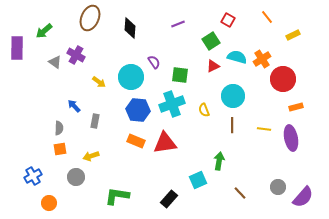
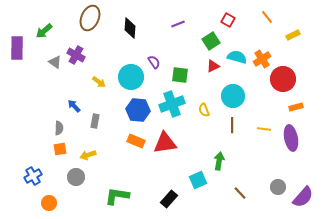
yellow arrow at (91, 156): moved 3 px left, 1 px up
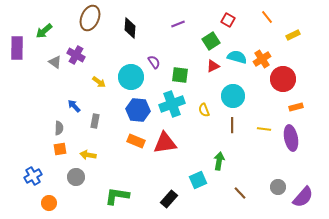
yellow arrow at (88, 155): rotated 28 degrees clockwise
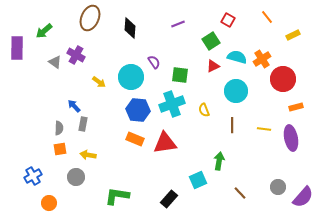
cyan circle at (233, 96): moved 3 px right, 5 px up
gray rectangle at (95, 121): moved 12 px left, 3 px down
orange rectangle at (136, 141): moved 1 px left, 2 px up
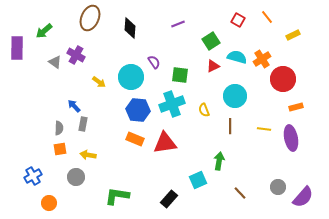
red square at (228, 20): moved 10 px right
cyan circle at (236, 91): moved 1 px left, 5 px down
brown line at (232, 125): moved 2 px left, 1 px down
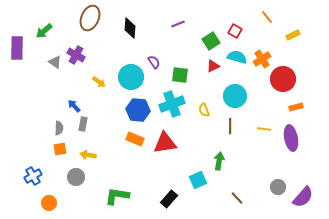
red square at (238, 20): moved 3 px left, 11 px down
brown line at (240, 193): moved 3 px left, 5 px down
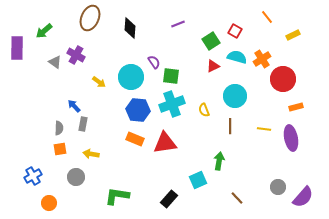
green square at (180, 75): moved 9 px left, 1 px down
yellow arrow at (88, 155): moved 3 px right, 1 px up
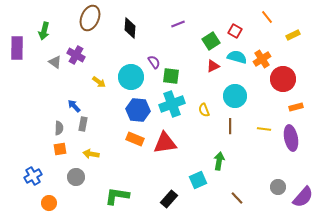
green arrow at (44, 31): rotated 36 degrees counterclockwise
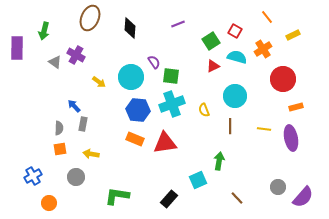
orange cross at (262, 59): moved 1 px right, 10 px up
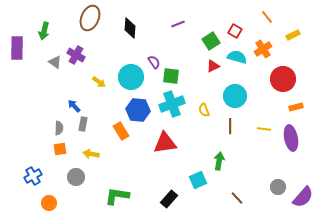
orange rectangle at (135, 139): moved 14 px left, 8 px up; rotated 36 degrees clockwise
